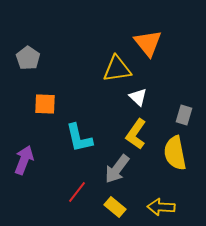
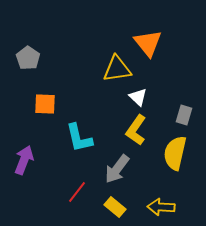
yellow L-shape: moved 4 px up
yellow semicircle: rotated 24 degrees clockwise
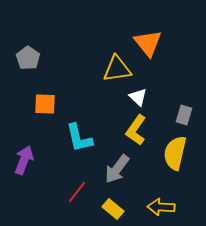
yellow rectangle: moved 2 px left, 2 px down
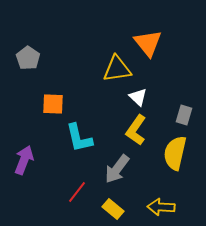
orange square: moved 8 px right
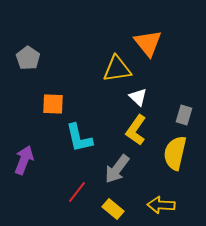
yellow arrow: moved 2 px up
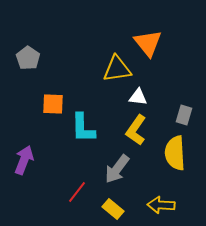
white triangle: rotated 36 degrees counterclockwise
cyan L-shape: moved 4 px right, 10 px up; rotated 12 degrees clockwise
yellow semicircle: rotated 16 degrees counterclockwise
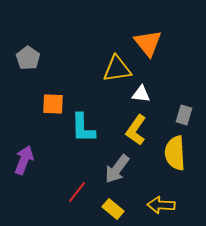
white triangle: moved 3 px right, 3 px up
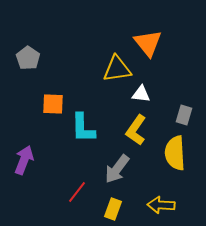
yellow rectangle: rotated 70 degrees clockwise
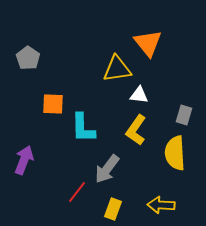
white triangle: moved 2 px left, 1 px down
gray arrow: moved 10 px left
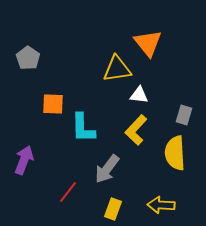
yellow L-shape: rotated 8 degrees clockwise
red line: moved 9 px left
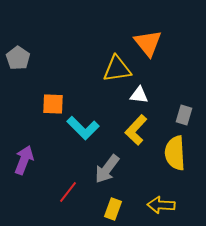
gray pentagon: moved 10 px left
cyan L-shape: rotated 44 degrees counterclockwise
